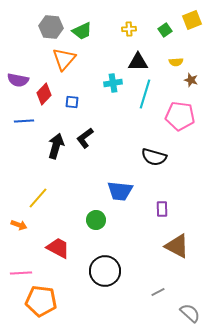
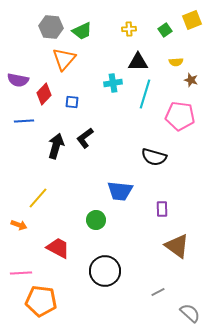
brown triangle: rotated 8 degrees clockwise
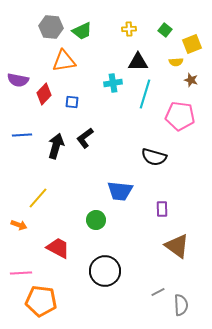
yellow square: moved 24 px down
green square: rotated 16 degrees counterclockwise
orange triangle: moved 2 px down; rotated 40 degrees clockwise
blue line: moved 2 px left, 14 px down
gray semicircle: moved 9 px left, 8 px up; rotated 45 degrees clockwise
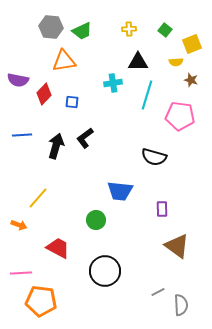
cyan line: moved 2 px right, 1 px down
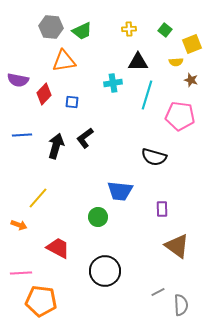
green circle: moved 2 px right, 3 px up
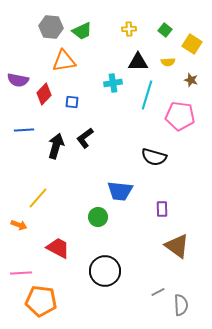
yellow square: rotated 36 degrees counterclockwise
yellow semicircle: moved 8 px left
blue line: moved 2 px right, 5 px up
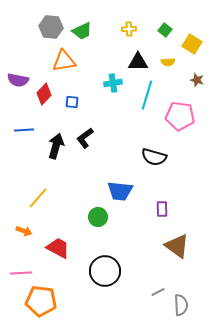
brown star: moved 6 px right
orange arrow: moved 5 px right, 6 px down
